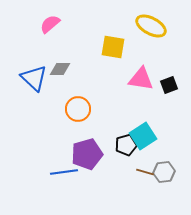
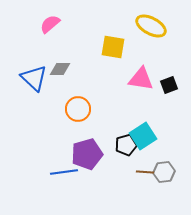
brown line: rotated 12 degrees counterclockwise
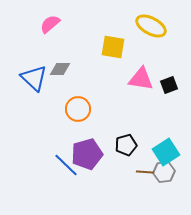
cyan square: moved 23 px right, 16 px down
blue line: moved 2 px right, 7 px up; rotated 52 degrees clockwise
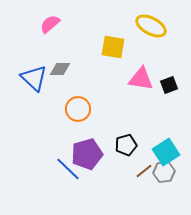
blue line: moved 2 px right, 4 px down
brown line: moved 1 px left, 1 px up; rotated 42 degrees counterclockwise
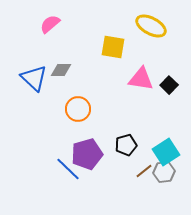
gray diamond: moved 1 px right, 1 px down
black square: rotated 24 degrees counterclockwise
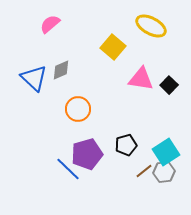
yellow square: rotated 30 degrees clockwise
gray diamond: rotated 25 degrees counterclockwise
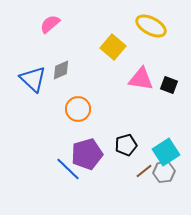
blue triangle: moved 1 px left, 1 px down
black square: rotated 24 degrees counterclockwise
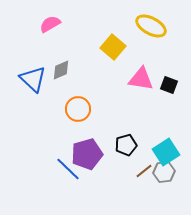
pink semicircle: rotated 10 degrees clockwise
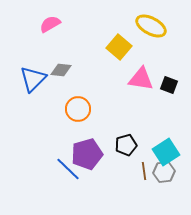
yellow square: moved 6 px right
gray diamond: rotated 30 degrees clockwise
blue triangle: rotated 32 degrees clockwise
brown line: rotated 60 degrees counterclockwise
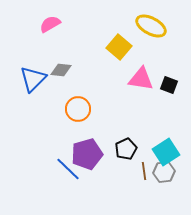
black pentagon: moved 4 px down; rotated 10 degrees counterclockwise
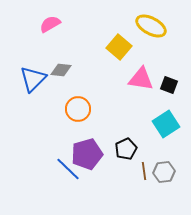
cyan square: moved 28 px up
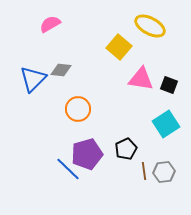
yellow ellipse: moved 1 px left
